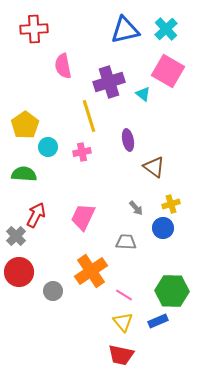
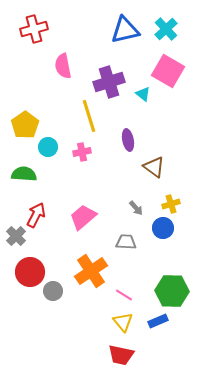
red cross: rotated 12 degrees counterclockwise
pink trapezoid: rotated 24 degrees clockwise
red circle: moved 11 px right
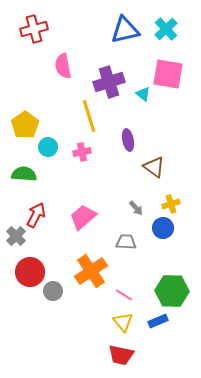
pink square: moved 3 px down; rotated 20 degrees counterclockwise
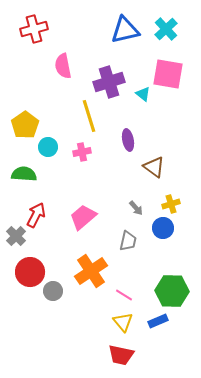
gray trapezoid: moved 2 px right, 1 px up; rotated 100 degrees clockwise
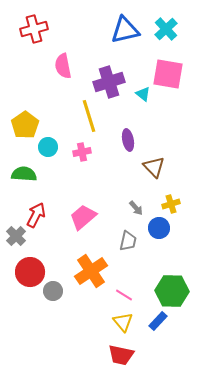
brown triangle: rotated 10 degrees clockwise
blue circle: moved 4 px left
blue rectangle: rotated 24 degrees counterclockwise
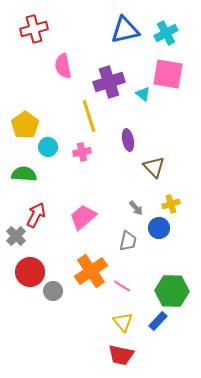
cyan cross: moved 4 px down; rotated 15 degrees clockwise
pink line: moved 2 px left, 9 px up
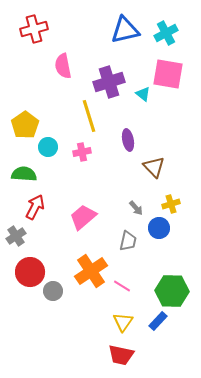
red arrow: moved 1 px left, 8 px up
gray cross: rotated 12 degrees clockwise
yellow triangle: rotated 15 degrees clockwise
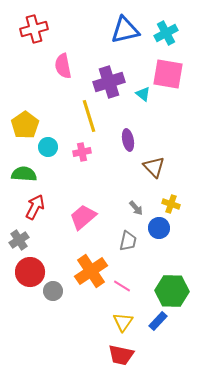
yellow cross: rotated 36 degrees clockwise
gray cross: moved 3 px right, 4 px down
